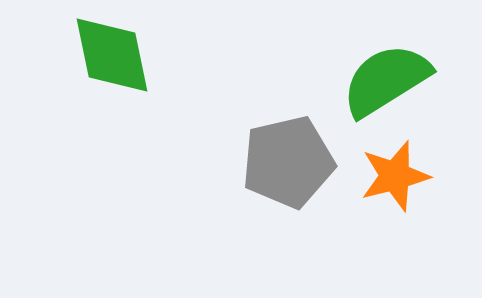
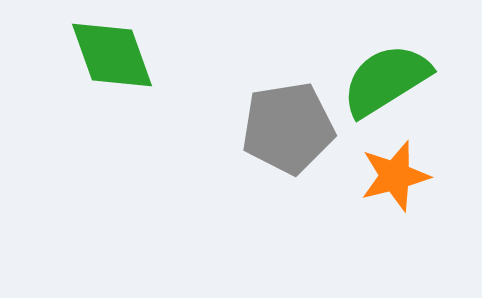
green diamond: rotated 8 degrees counterclockwise
gray pentagon: moved 34 px up; rotated 4 degrees clockwise
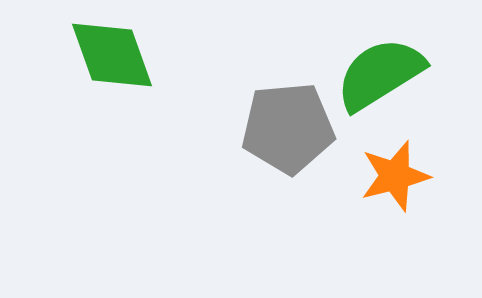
green semicircle: moved 6 px left, 6 px up
gray pentagon: rotated 4 degrees clockwise
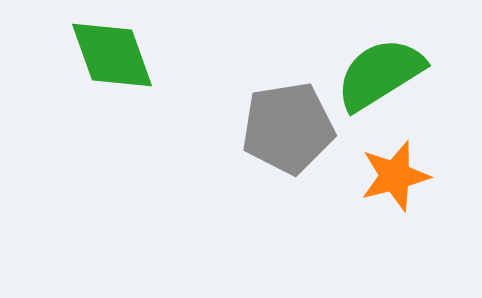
gray pentagon: rotated 4 degrees counterclockwise
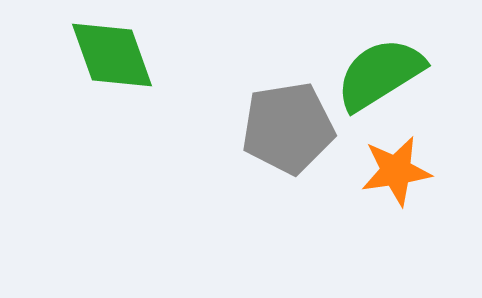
orange star: moved 1 px right, 5 px up; rotated 6 degrees clockwise
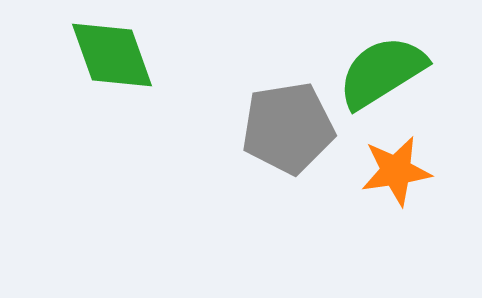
green semicircle: moved 2 px right, 2 px up
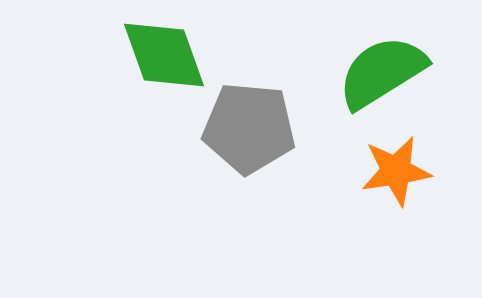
green diamond: moved 52 px right
gray pentagon: moved 39 px left; rotated 14 degrees clockwise
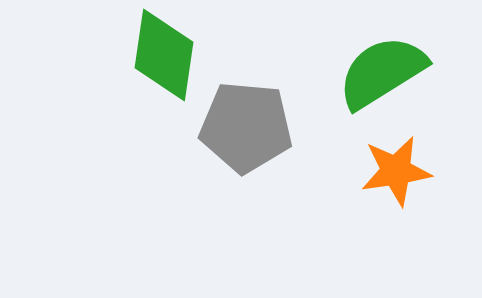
green diamond: rotated 28 degrees clockwise
gray pentagon: moved 3 px left, 1 px up
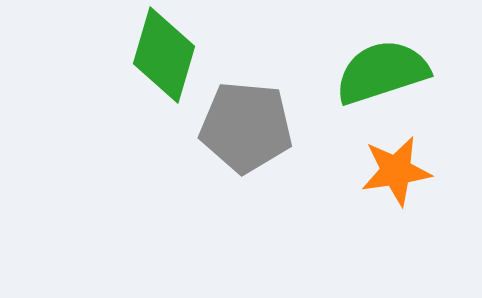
green diamond: rotated 8 degrees clockwise
green semicircle: rotated 14 degrees clockwise
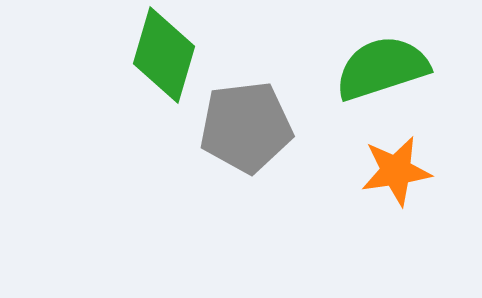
green semicircle: moved 4 px up
gray pentagon: rotated 12 degrees counterclockwise
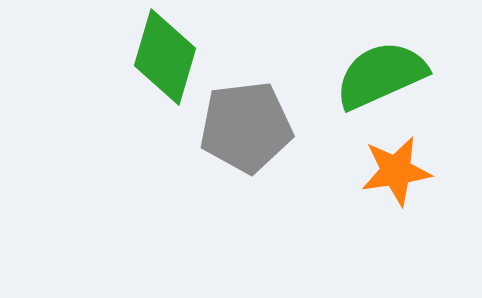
green diamond: moved 1 px right, 2 px down
green semicircle: moved 1 px left, 7 px down; rotated 6 degrees counterclockwise
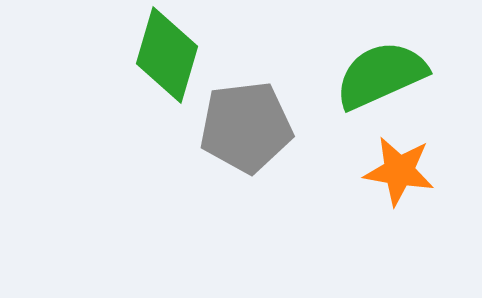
green diamond: moved 2 px right, 2 px up
orange star: moved 3 px right; rotated 18 degrees clockwise
